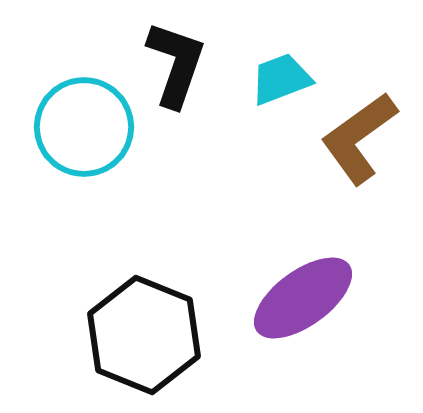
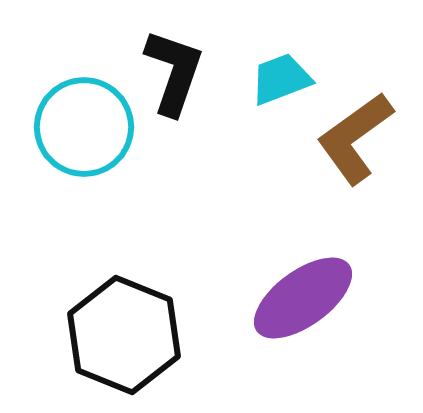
black L-shape: moved 2 px left, 8 px down
brown L-shape: moved 4 px left
black hexagon: moved 20 px left
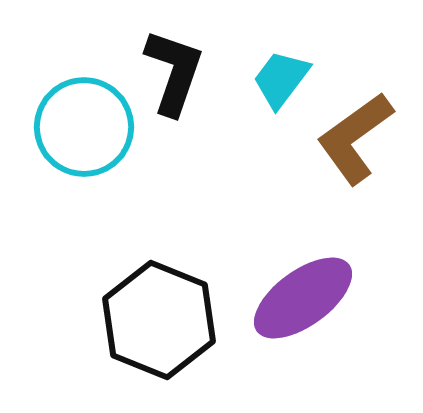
cyan trapezoid: rotated 32 degrees counterclockwise
black hexagon: moved 35 px right, 15 px up
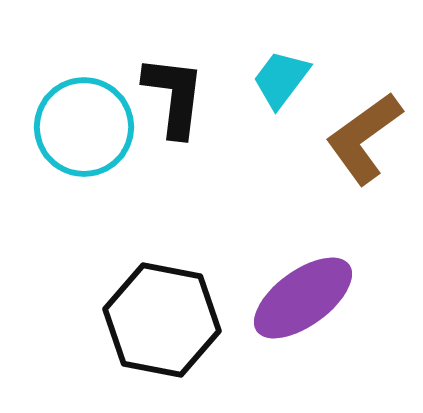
black L-shape: moved 24 px down; rotated 12 degrees counterclockwise
brown L-shape: moved 9 px right
black hexagon: moved 3 px right; rotated 11 degrees counterclockwise
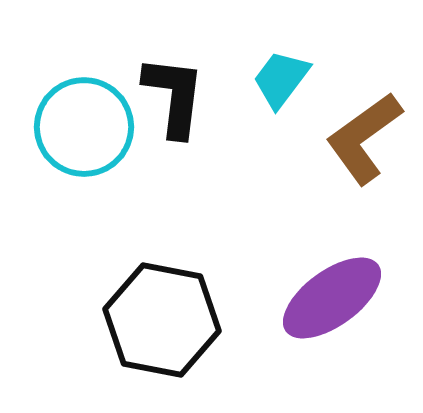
purple ellipse: moved 29 px right
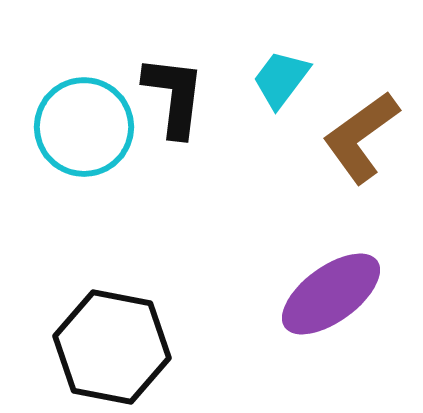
brown L-shape: moved 3 px left, 1 px up
purple ellipse: moved 1 px left, 4 px up
black hexagon: moved 50 px left, 27 px down
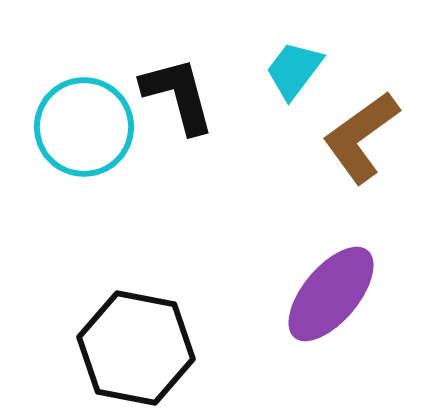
cyan trapezoid: moved 13 px right, 9 px up
black L-shape: moved 4 px right, 1 px up; rotated 22 degrees counterclockwise
purple ellipse: rotated 14 degrees counterclockwise
black hexagon: moved 24 px right, 1 px down
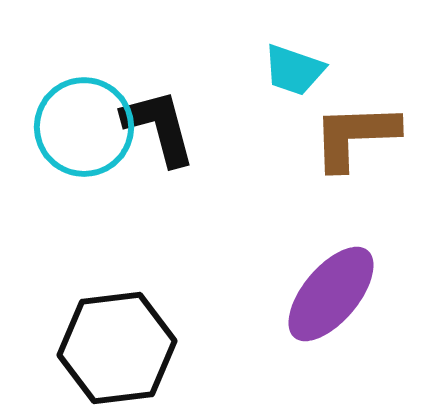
cyan trapezoid: rotated 108 degrees counterclockwise
black L-shape: moved 19 px left, 32 px down
brown L-shape: moved 6 px left, 1 px up; rotated 34 degrees clockwise
black hexagon: moved 19 px left; rotated 18 degrees counterclockwise
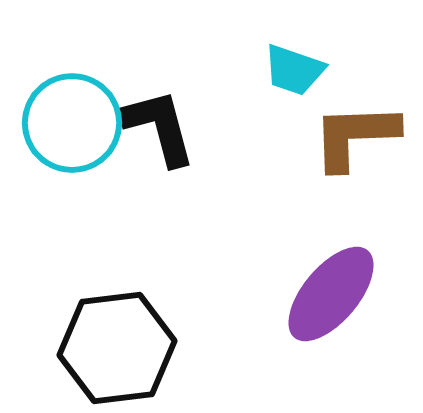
cyan circle: moved 12 px left, 4 px up
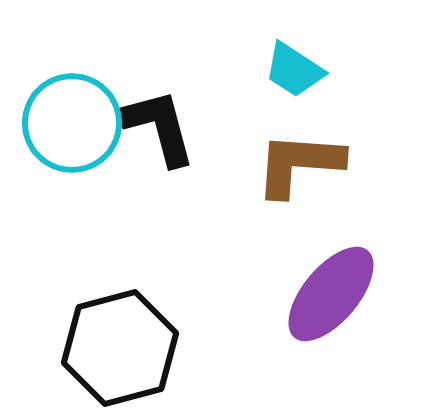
cyan trapezoid: rotated 14 degrees clockwise
brown L-shape: moved 56 px left, 28 px down; rotated 6 degrees clockwise
black hexagon: moved 3 px right; rotated 8 degrees counterclockwise
